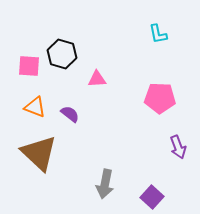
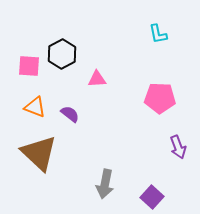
black hexagon: rotated 16 degrees clockwise
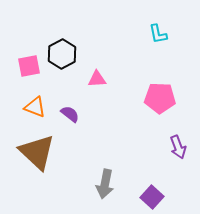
pink square: rotated 15 degrees counterclockwise
brown triangle: moved 2 px left, 1 px up
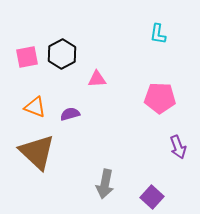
cyan L-shape: rotated 20 degrees clockwise
pink square: moved 2 px left, 9 px up
purple semicircle: rotated 54 degrees counterclockwise
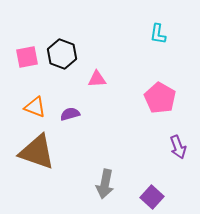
black hexagon: rotated 12 degrees counterclockwise
pink pentagon: rotated 28 degrees clockwise
brown triangle: rotated 24 degrees counterclockwise
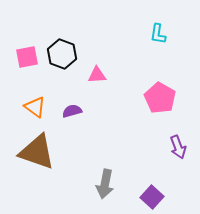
pink triangle: moved 4 px up
orange triangle: rotated 15 degrees clockwise
purple semicircle: moved 2 px right, 3 px up
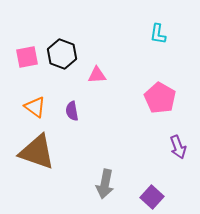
purple semicircle: rotated 84 degrees counterclockwise
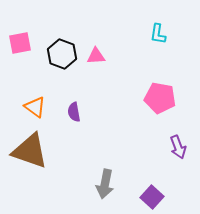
pink square: moved 7 px left, 14 px up
pink triangle: moved 1 px left, 19 px up
pink pentagon: rotated 20 degrees counterclockwise
purple semicircle: moved 2 px right, 1 px down
brown triangle: moved 7 px left, 1 px up
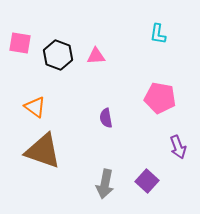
pink square: rotated 20 degrees clockwise
black hexagon: moved 4 px left, 1 px down
purple semicircle: moved 32 px right, 6 px down
brown triangle: moved 13 px right
purple square: moved 5 px left, 16 px up
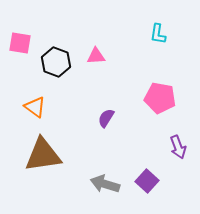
black hexagon: moved 2 px left, 7 px down
purple semicircle: rotated 42 degrees clockwise
brown triangle: moved 4 px down; rotated 27 degrees counterclockwise
gray arrow: rotated 96 degrees clockwise
